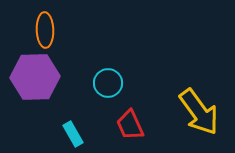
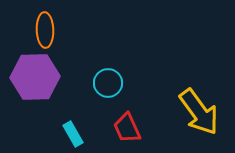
red trapezoid: moved 3 px left, 3 px down
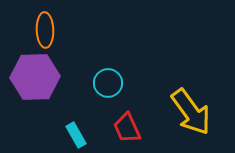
yellow arrow: moved 8 px left
cyan rectangle: moved 3 px right, 1 px down
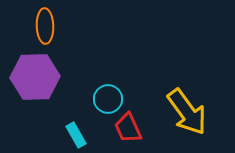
orange ellipse: moved 4 px up
cyan circle: moved 16 px down
yellow arrow: moved 4 px left
red trapezoid: moved 1 px right
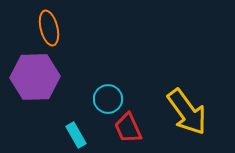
orange ellipse: moved 4 px right, 2 px down; rotated 12 degrees counterclockwise
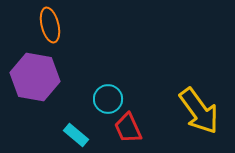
orange ellipse: moved 1 px right, 3 px up
purple hexagon: rotated 12 degrees clockwise
yellow arrow: moved 12 px right, 1 px up
cyan rectangle: rotated 20 degrees counterclockwise
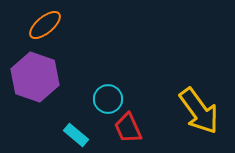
orange ellipse: moved 5 px left; rotated 64 degrees clockwise
purple hexagon: rotated 9 degrees clockwise
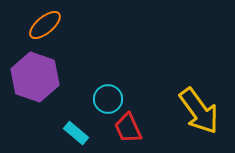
cyan rectangle: moved 2 px up
